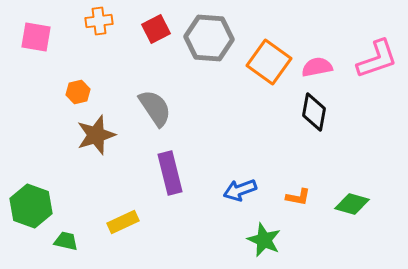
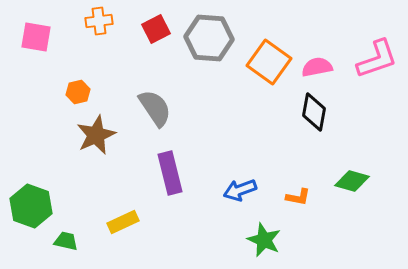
brown star: rotated 6 degrees counterclockwise
green diamond: moved 23 px up
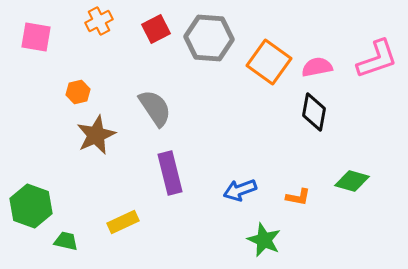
orange cross: rotated 20 degrees counterclockwise
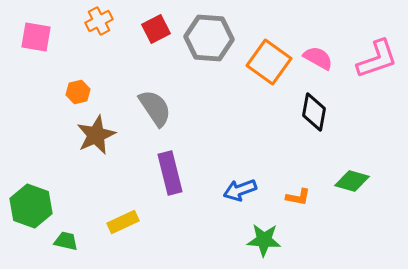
pink semicircle: moved 1 px right, 9 px up; rotated 40 degrees clockwise
green star: rotated 20 degrees counterclockwise
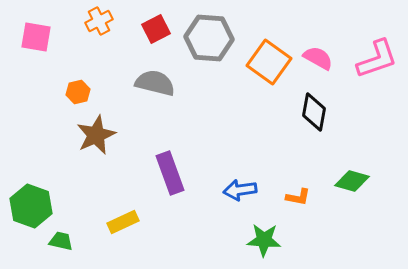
gray semicircle: moved 25 px up; rotated 42 degrees counterclockwise
purple rectangle: rotated 6 degrees counterclockwise
blue arrow: rotated 12 degrees clockwise
green trapezoid: moved 5 px left
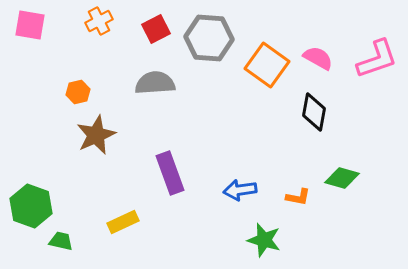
pink square: moved 6 px left, 12 px up
orange square: moved 2 px left, 3 px down
gray semicircle: rotated 18 degrees counterclockwise
green diamond: moved 10 px left, 3 px up
green star: rotated 12 degrees clockwise
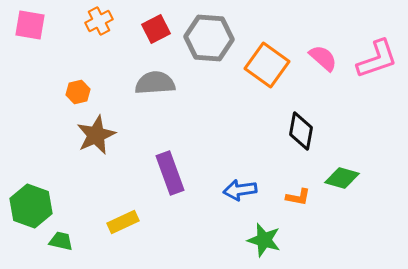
pink semicircle: moved 5 px right; rotated 12 degrees clockwise
black diamond: moved 13 px left, 19 px down
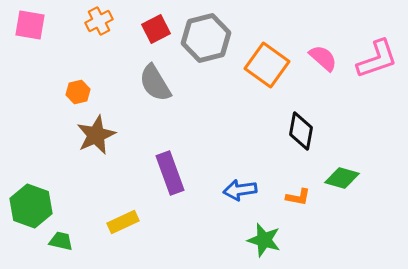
gray hexagon: moved 3 px left; rotated 18 degrees counterclockwise
gray semicircle: rotated 117 degrees counterclockwise
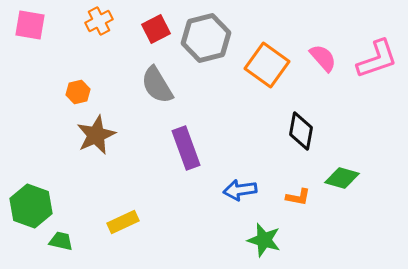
pink semicircle: rotated 8 degrees clockwise
gray semicircle: moved 2 px right, 2 px down
purple rectangle: moved 16 px right, 25 px up
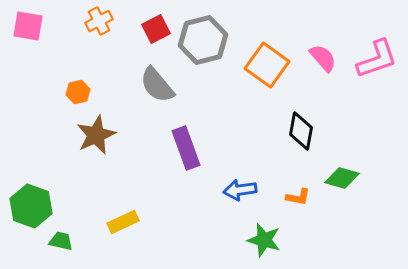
pink square: moved 2 px left, 1 px down
gray hexagon: moved 3 px left, 2 px down
gray semicircle: rotated 9 degrees counterclockwise
